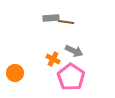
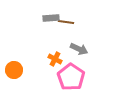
gray arrow: moved 5 px right, 2 px up
orange cross: moved 2 px right
orange circle: moved 1 px left, 3 px up
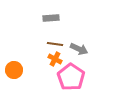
brown line: moved 11 px left, 22 px down
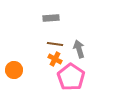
gray arrow: rotated 132 degrees counterclockwise
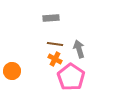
orange circle: moved 2 px left, 1 px down
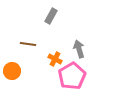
gray rectangle: moved 2 px up; rotated 56 degrees counterclockwise
brown line: moved 27 px left
pink pentagon: moved 1 px right, 1 px up; rotated 8 degrees clockwise
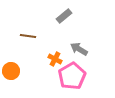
gray rectangle: moved 13 px right; rotated 21 degrees clockwise
brown line: moved 8 px up
gray arrow: rotated 42 degrees counterclockwise
orange circle: moved 1 px left
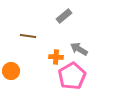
orange cross: moved 1 px right, 2 px up; rotated 24 degrees counterclockwise
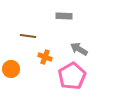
gray rectangle: rotated 42 degrees clockwise
orange cross: moved 11 px left; rotated 16 degrees clockwise
orange circle: moved 2 px up
